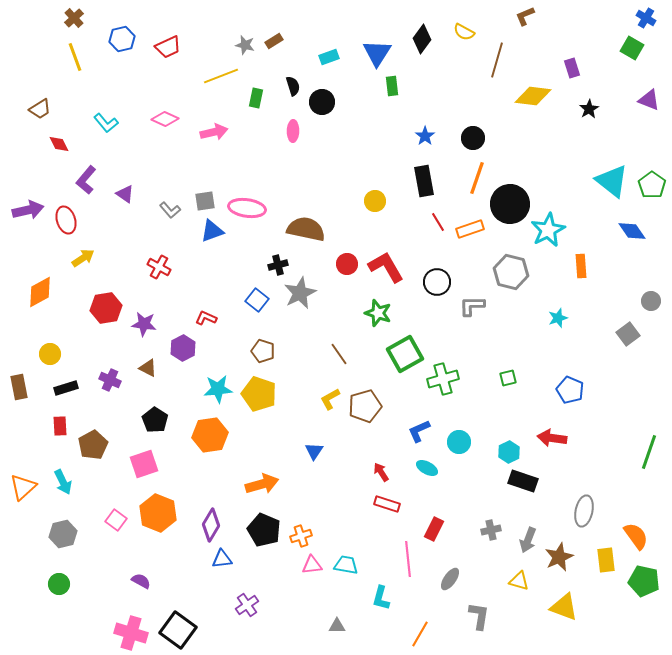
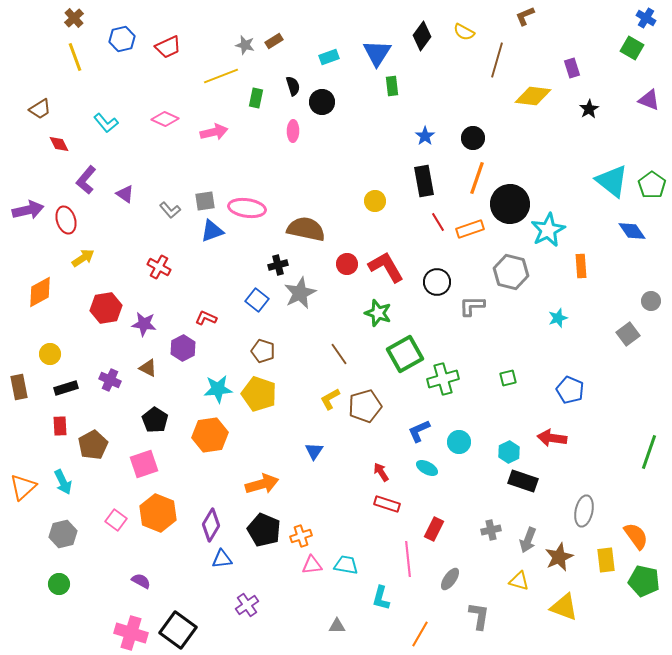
black diamond at (422, 39): moved 3 px up
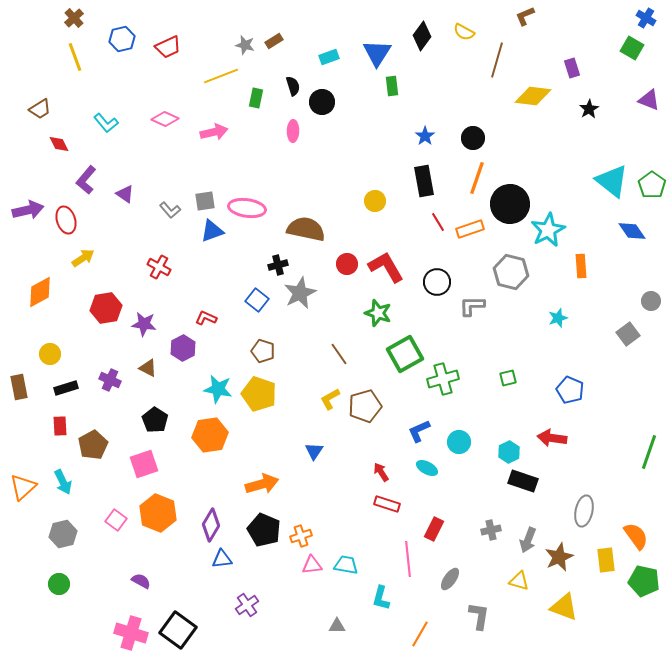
cyan star at (218, 389): rotated 16 degrees clockwise
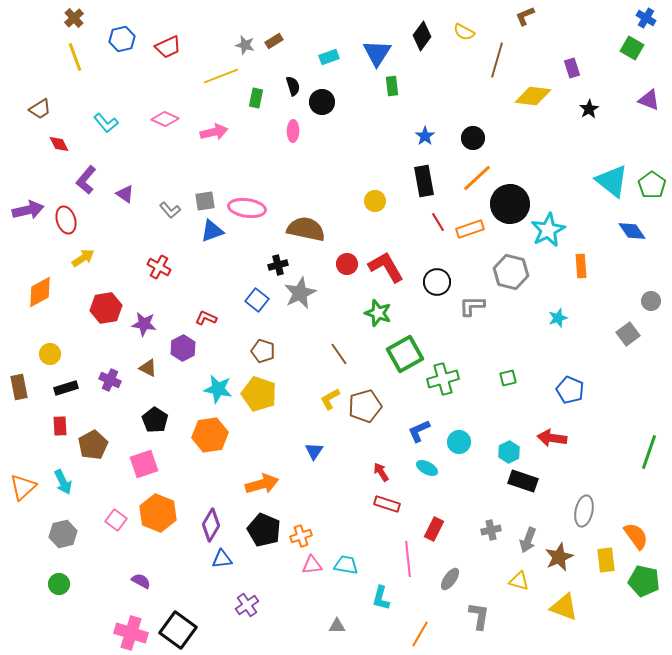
orange line at (477, 178): rotated 28 degrees clockwise
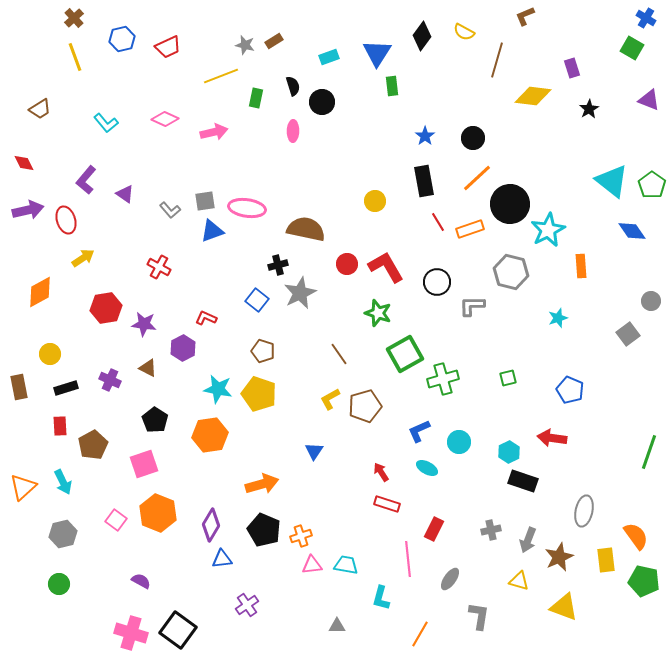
red diamond at (59, 144): moved 35 px left, 19 px down
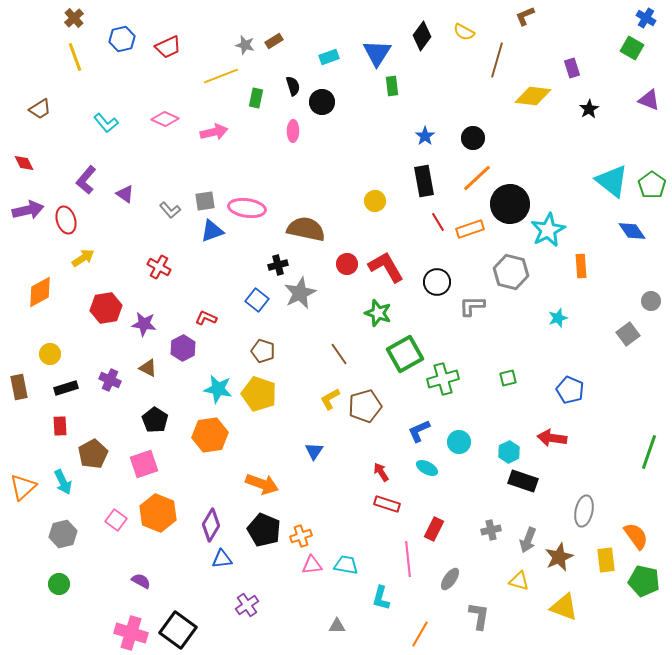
brown pentagon at (93, 445): moved 9 px down
orange arrow at (262, 484): rotated 36 degrees clockwise
